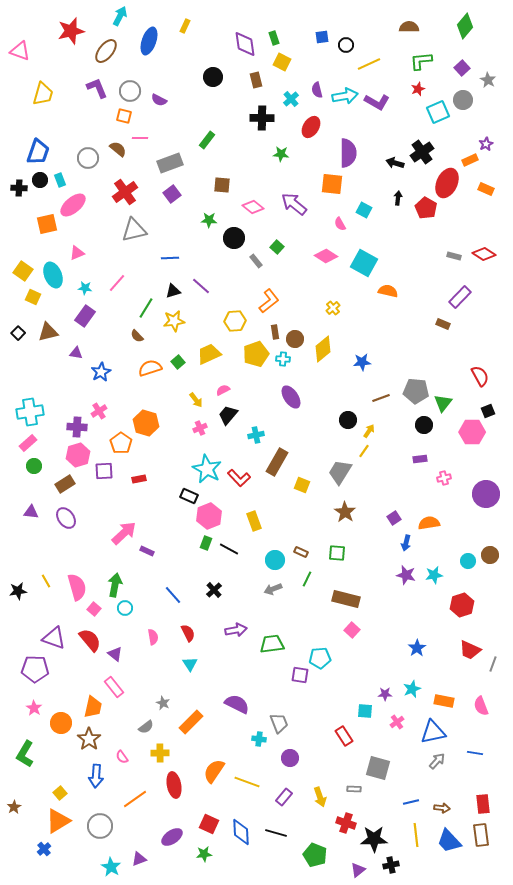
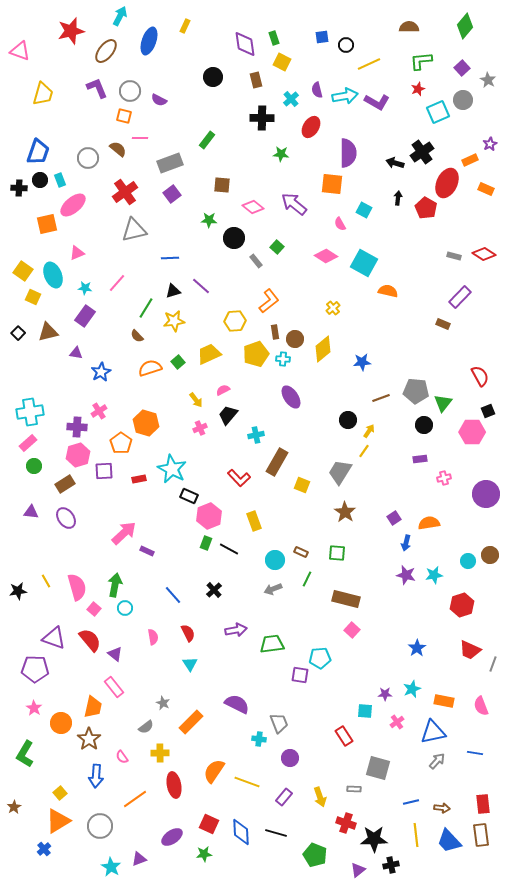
purple star at (486, 144): moved 4 px right
cyan star at (207, 469): moved 35 px left
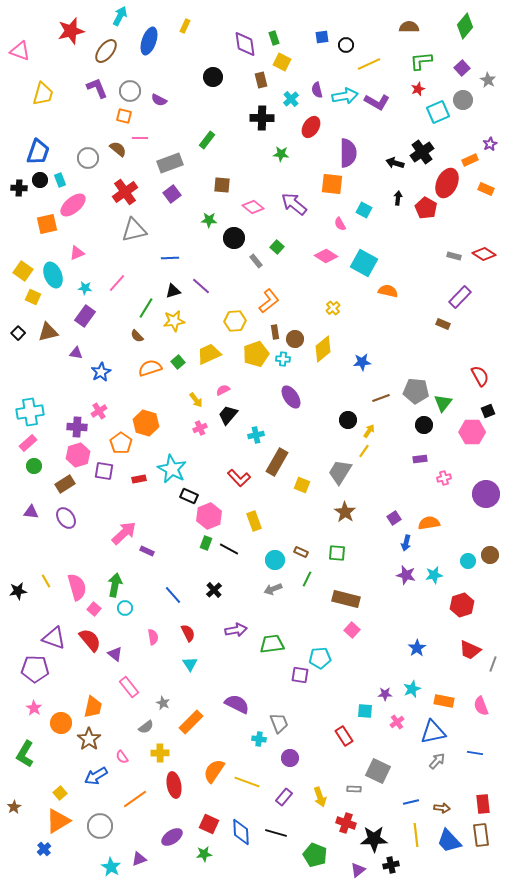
brown rectangle at (256, 80): moved 5 px right
purple square at (104, 471): rotated 12 degrees clockwise
pink rectangle at (114, 687): moved 15 px right
gray square at (378, 768): moved 3 px down; rotated 10 degrees clockwise
blue arrow at (96, 776): rotated 55 degrees clockwise
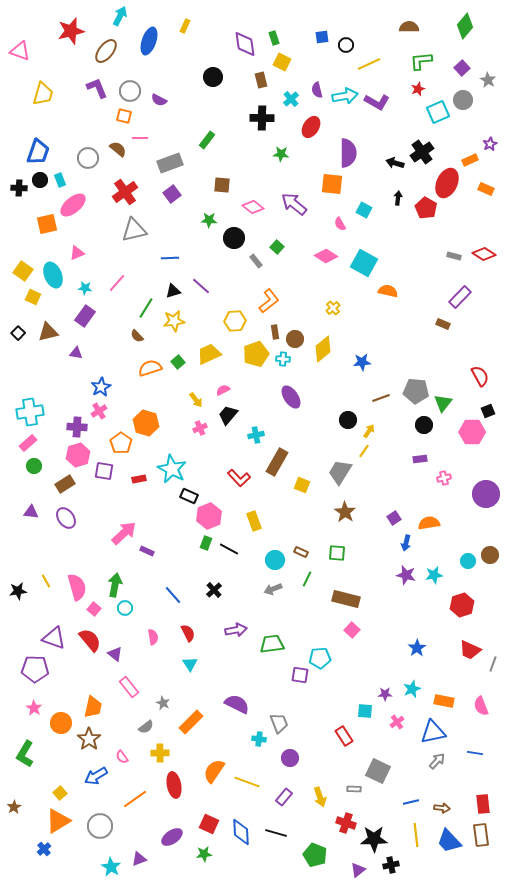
blue star at (101, 372): moved 15 px down
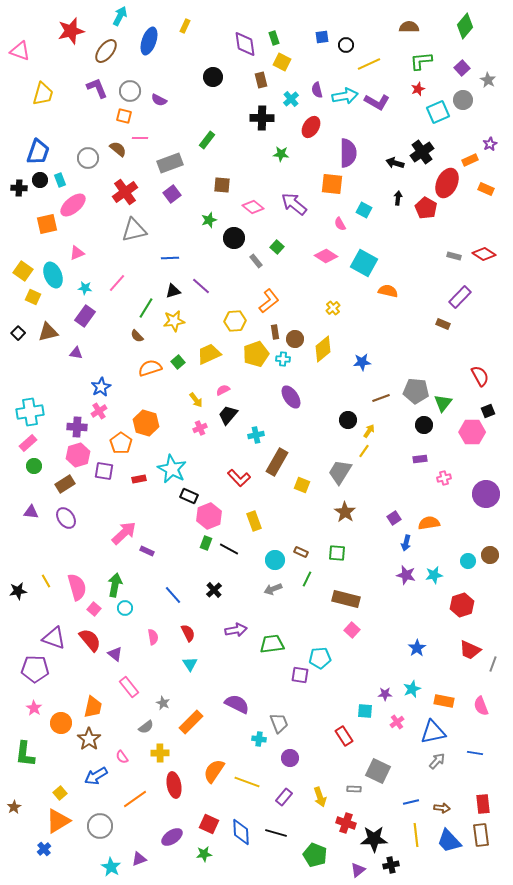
green star at (209, 220): rotated 21 degrees counterclockwise
green L-shape at (25, 754): rotated 24 degrees counterclockwise
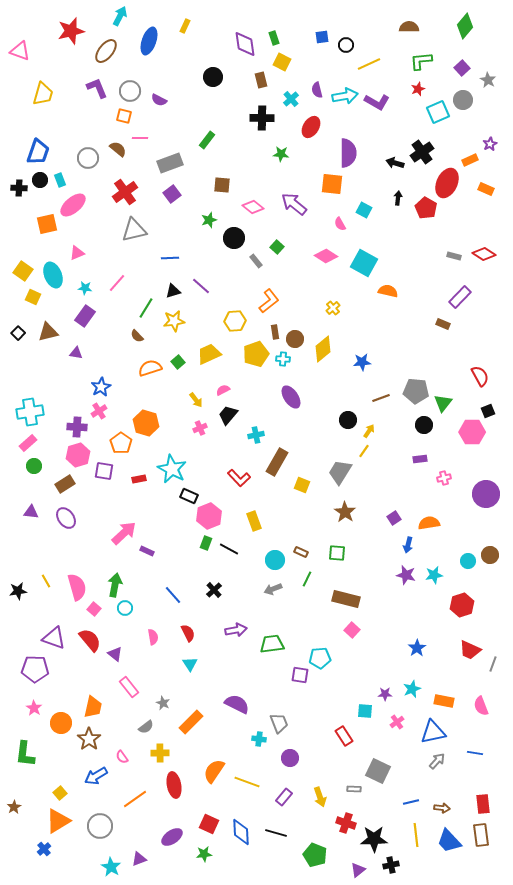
blue arrow at (406, 543): moved 2 px right, 2 px down
